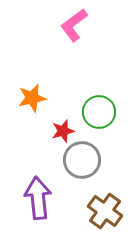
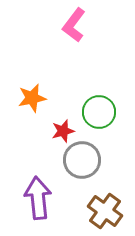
pink L-shape: rotated 16 degrees counterclockwise
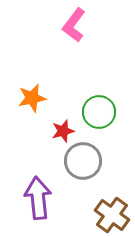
gray circle: moved 1 px right, 1 px down
brown cross: moved 7 px right, 4 px down
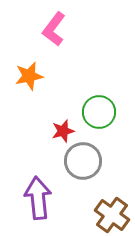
pink L-shape: moved 20 px left, 4 px down
orange star: moved 3 px left, 22 px up
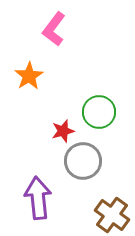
orange star: rotated 20 degrees counterclockwise
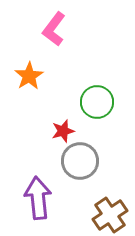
green circle: moved 2 px left, 10 px up
gray circle: moved 3 px left
brown cross: moved 2 px left; rotated 20 degrees clockwise
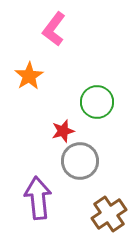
brown cross: moved 1 px left, 1 px up
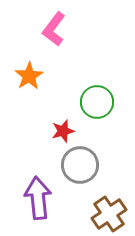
gray circle: moved 4 px down
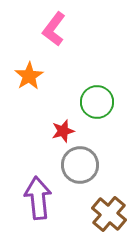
brown cross: rotated 16 degrees counterclockwise
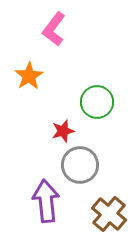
purple arrow: moved 8 px right, 3 px down
